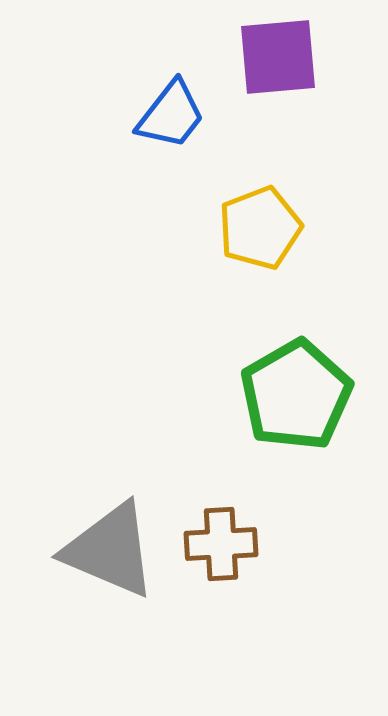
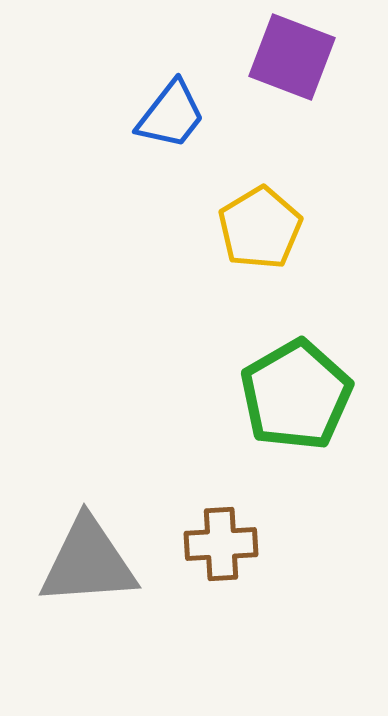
purple square: moved 14 px right; rotated 26 degrees clockwise
yellow pentagon: rotated 10 degrees counterclockwise
gray triangle: moved 22 px left, 12 px down; rotated 27 degrees counterclockwise
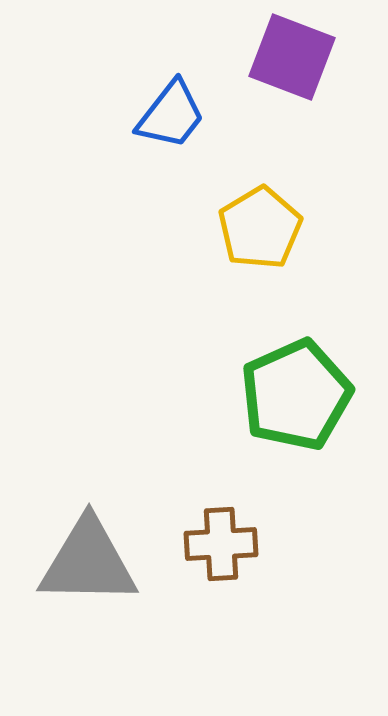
green pentagon: rotated 6 degrees clockwise
gray triangle: rotated 5 degrees clockwise
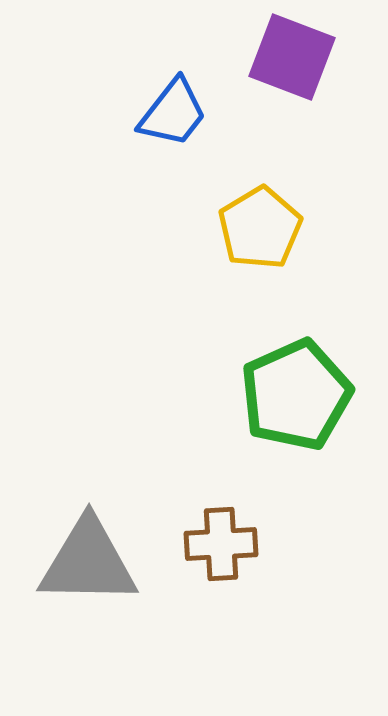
blue trapezoid: moved 2 px right, 2 px up
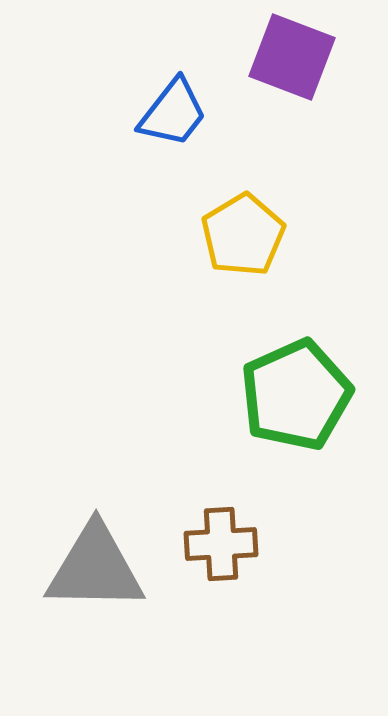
yellow pentagon: moved 17 px left, 7 px down
gray triangle: moved 7 px right, 6 px down
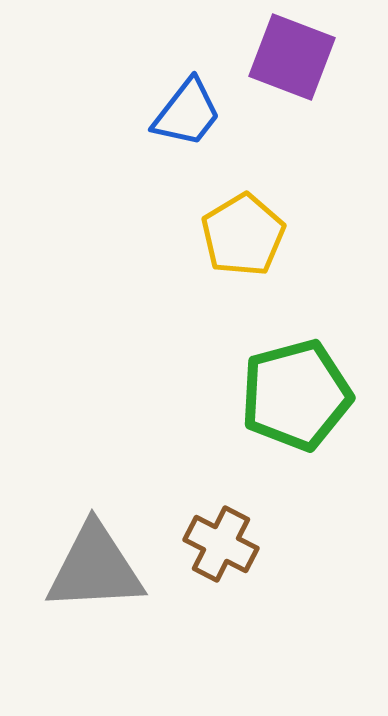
blue trapezoid: moved 14 px right
green pentagon: rotated 9 degrees clockwise
brown cross: rotated 30 degrees clockwise
gray triangle: rotated 4 degrees counterclockwise
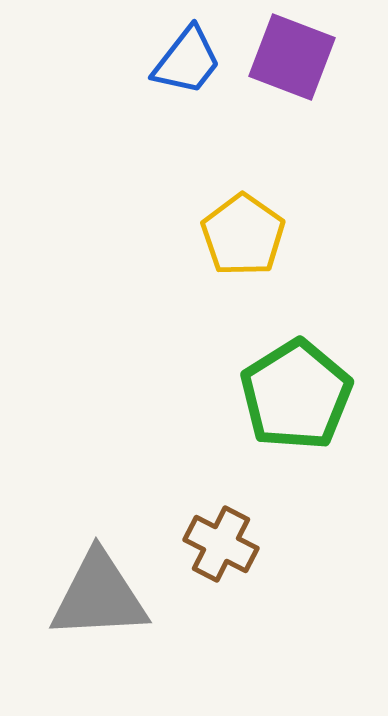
blue trapezoid: moved 52 px up
yellow pentagon: rotated 6 degrees counterclockwise
green pentagon: rotated 17 degrees counterclockwise
gray triangle: moved 4 px right, 28 px down
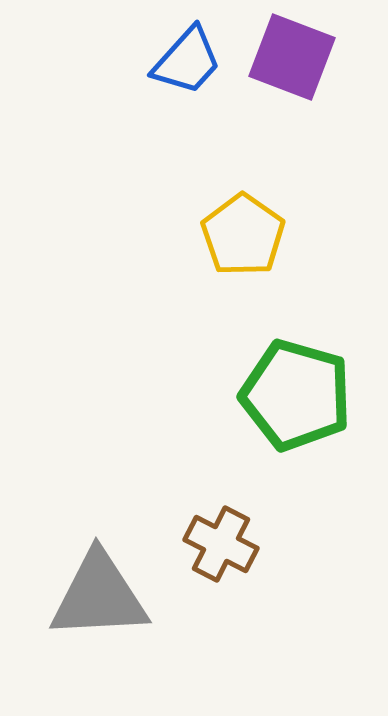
blue trapezoid: rotated 4 degrees clockwise
green pentagon: rotated 24 degrees counterclockwise
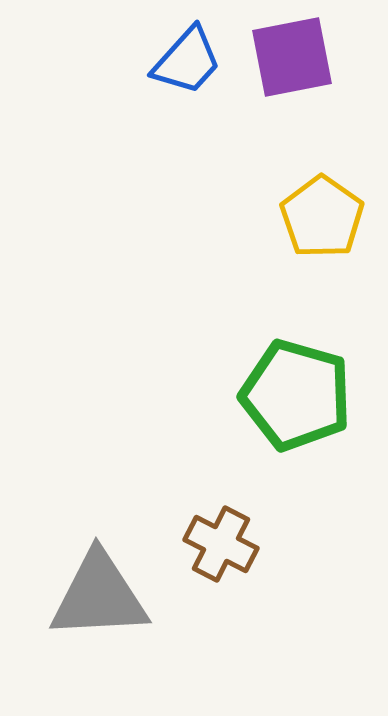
purple square: rotated 32 degrees counterclockwise
yellow pentagon: moved 79 px right, 18 px up
